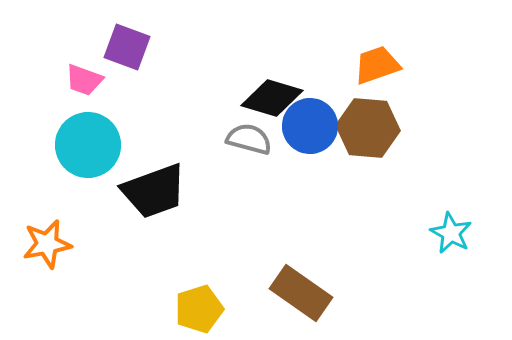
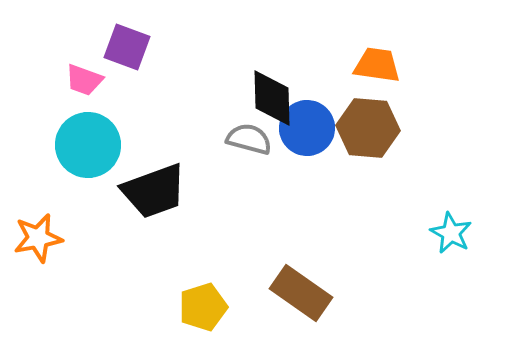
orange trapezoid: rotated 27 degrees clockwise
black diamond: rotated 72 degrees clockwise
blue circle: moved 3 px left, 2 px down
orange star: moved 9 px left, 6 px up
yellow pentagon: moved 4 px right, 2 px up
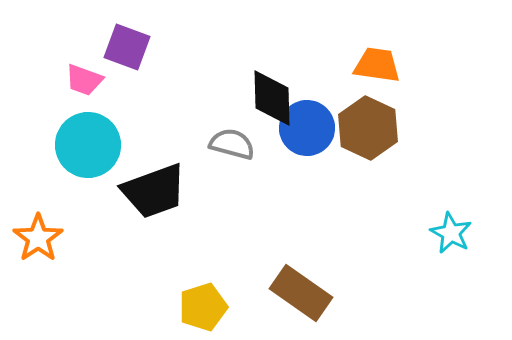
brown hexagon: rotated 20 degrees clockwise
gray semicircle: moved 17 px left, 5 px down
orange star: rotated 24 degrees counterclockwise
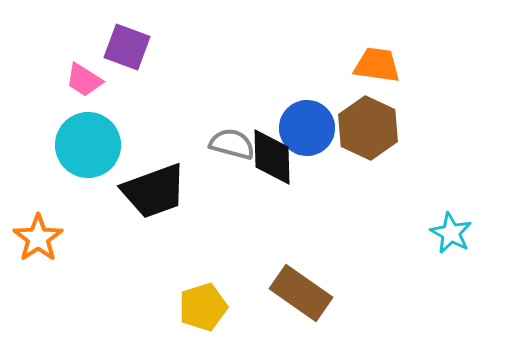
pink trapezoid: rotated 12 degrees clockwise
black diamond: moved 59 px down
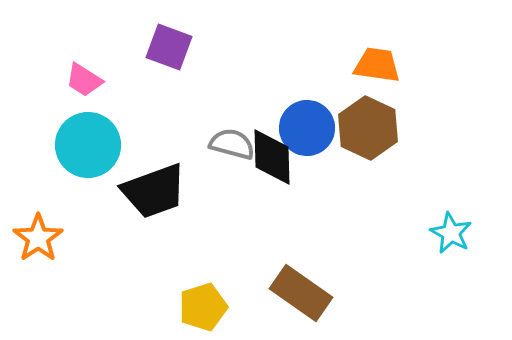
purple square: moved 42 px right
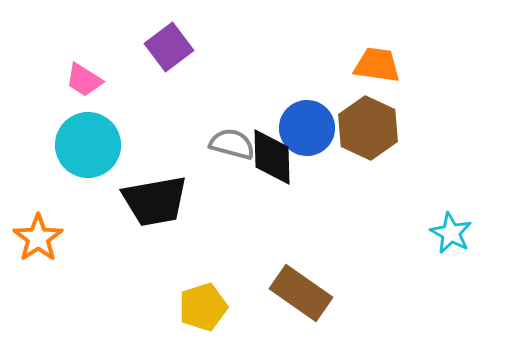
purple square: rotated 33 degrees clockwise
black trapezoid: moved 1 px right, 10 px down; rotated 10 degrees clockwise
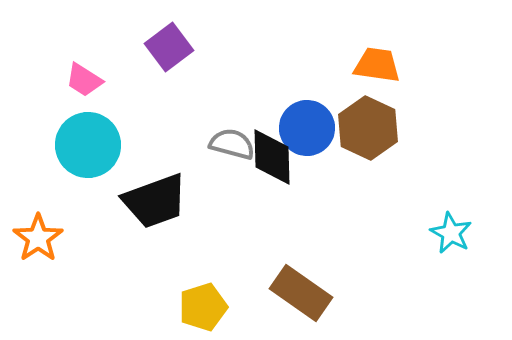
black trapezoid: rotated 10 degrees counterclockwise
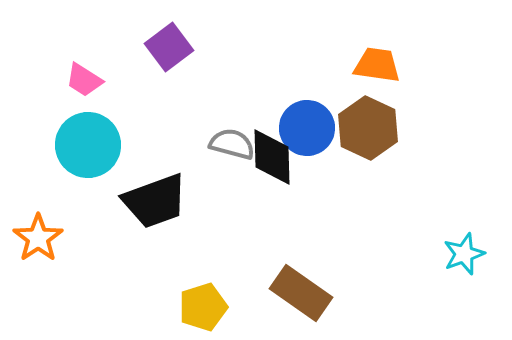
cyan star: moved 13 px right, 21 px down; rotated 24 degrees clockwise
